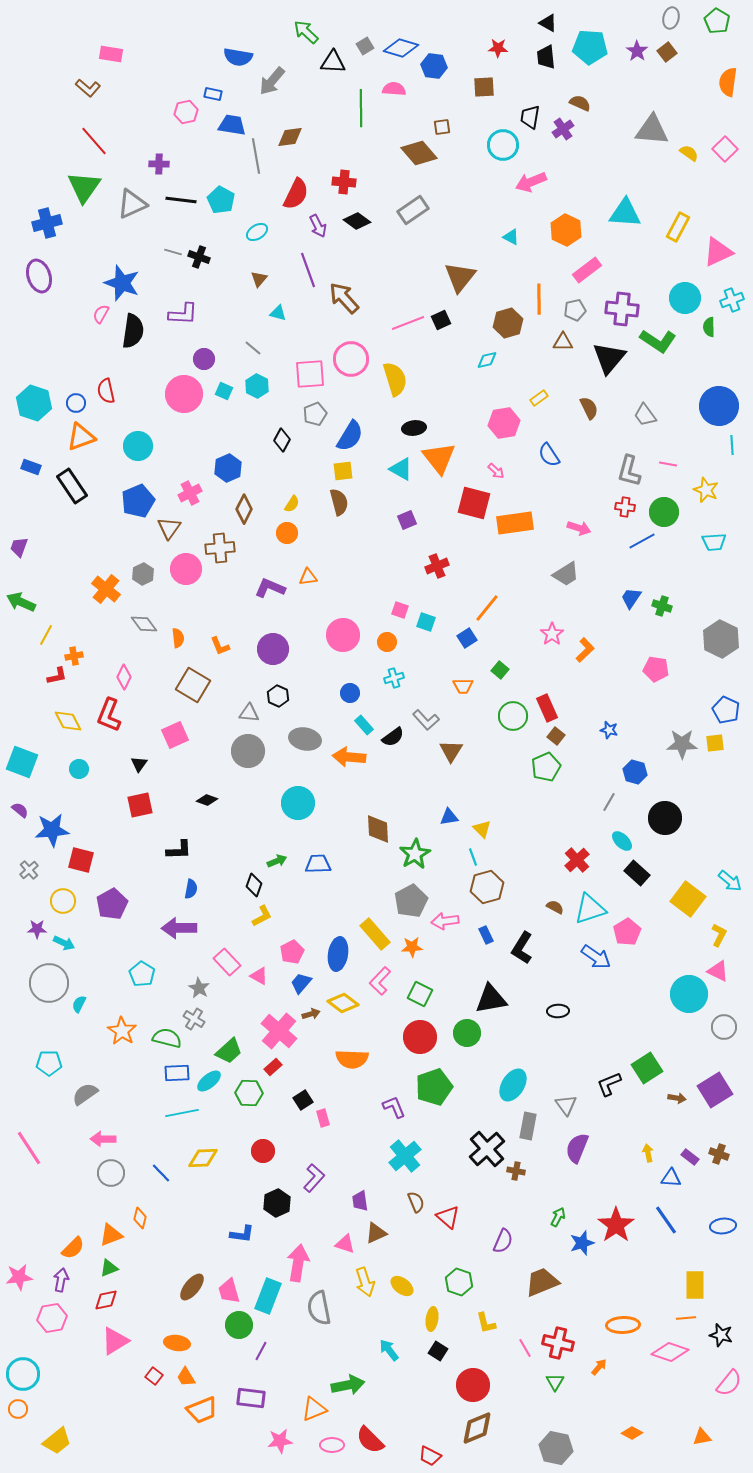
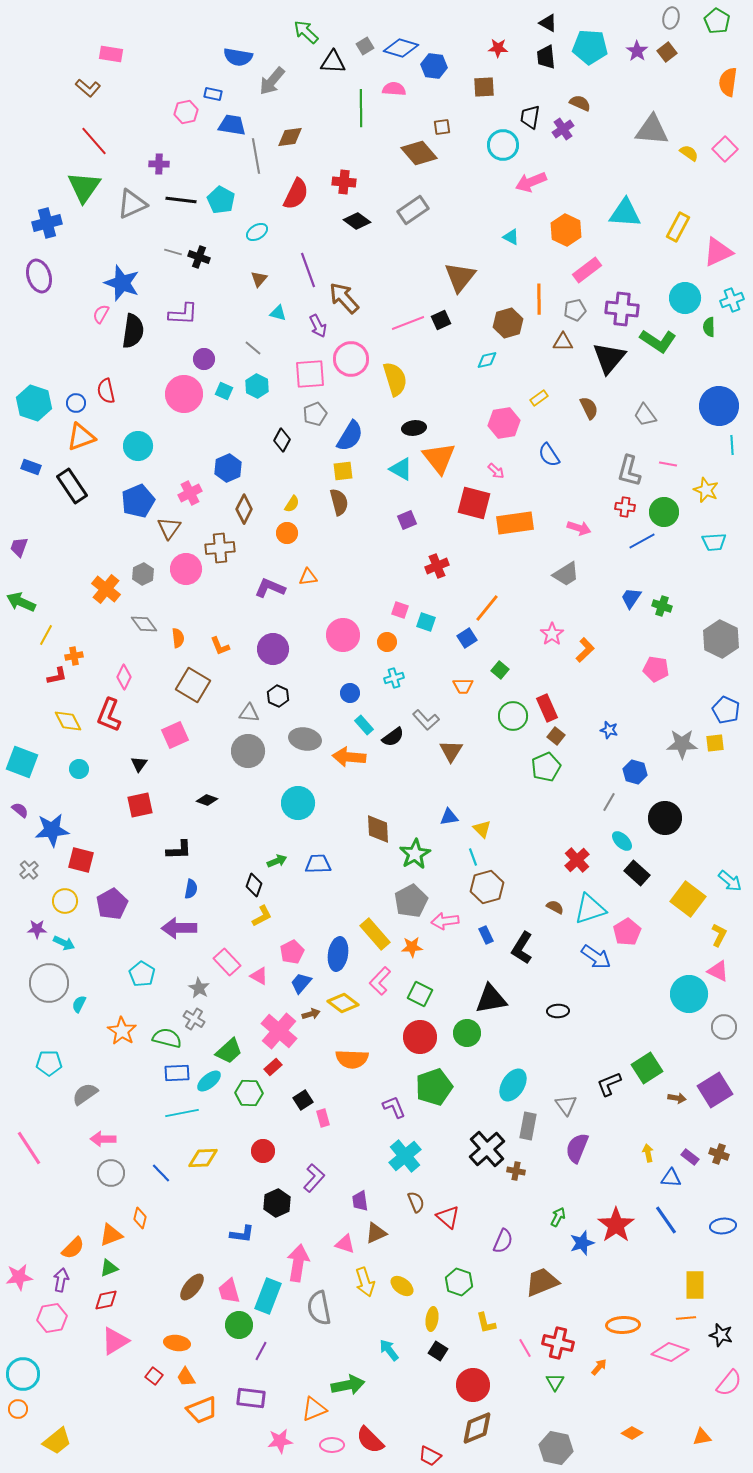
purple arrow at (318, 226): moved 100 px down
yellow circle at (63, 901): moved 2 px right
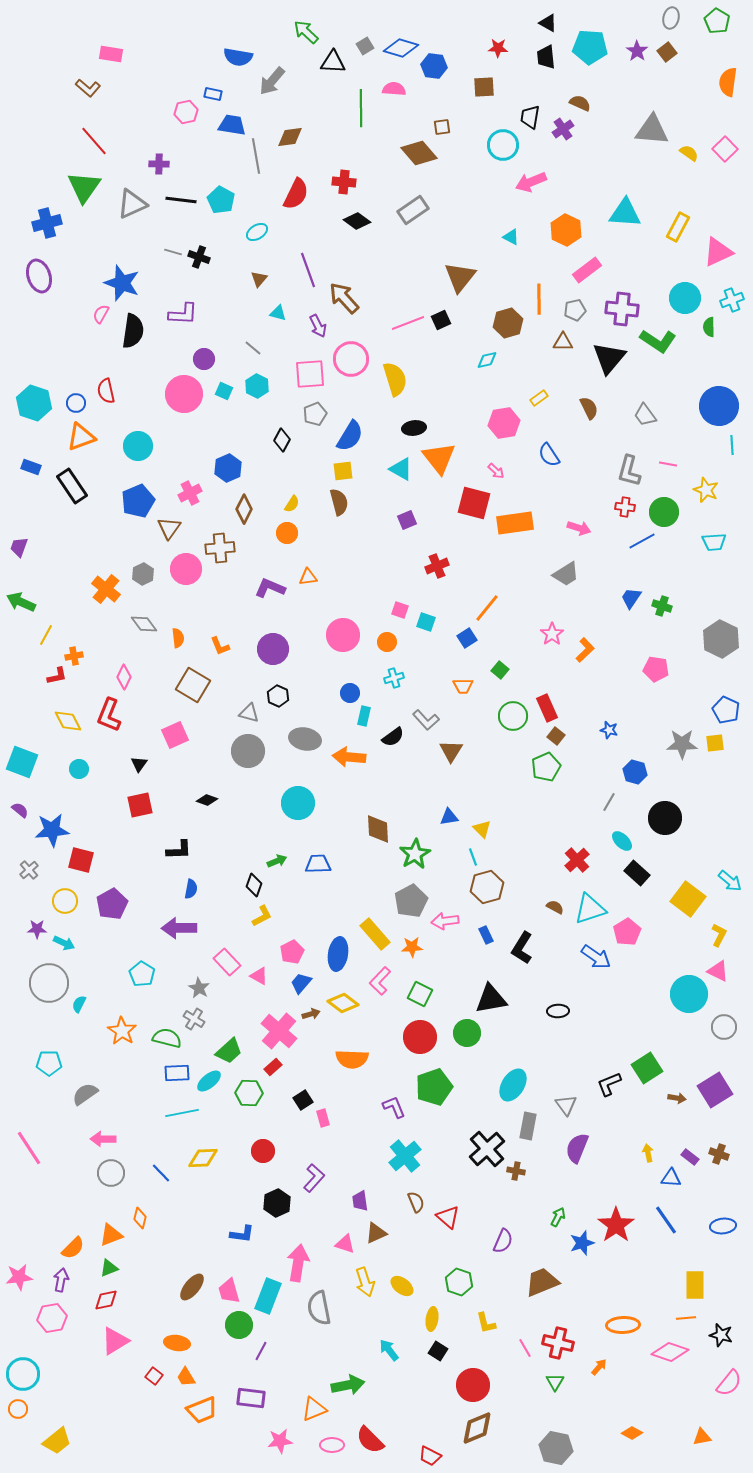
gray triangle at (249, 713): rotated 10 degrees clockwise
cyan rectangle at (364, 725): moved 9 px up; rotated 54 degrees clockwise
